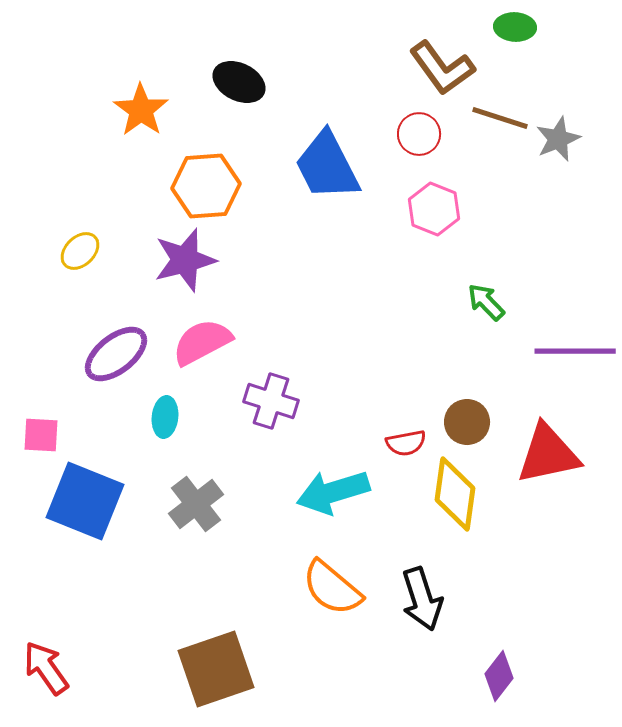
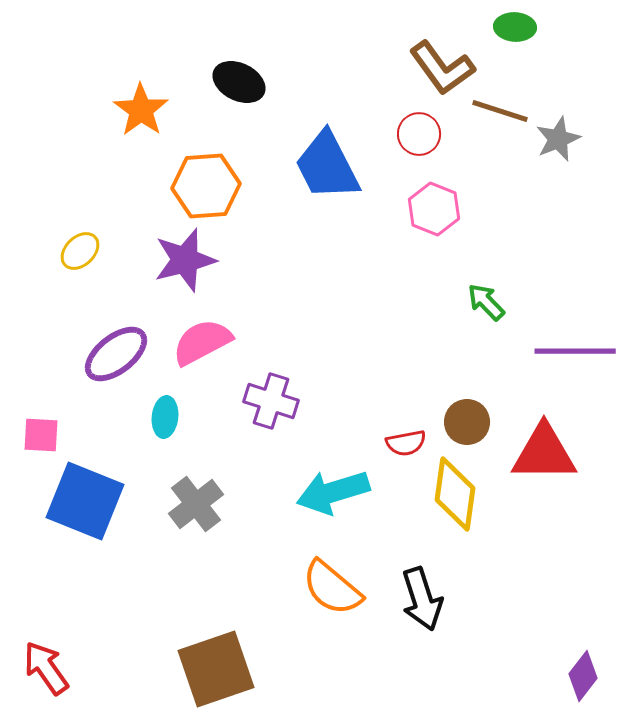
brown line: moved 7 px up
red triangle: moved 4 px left, 1 px up; rotated 12 degrees clockwise
purple diamond: moved 84 px right
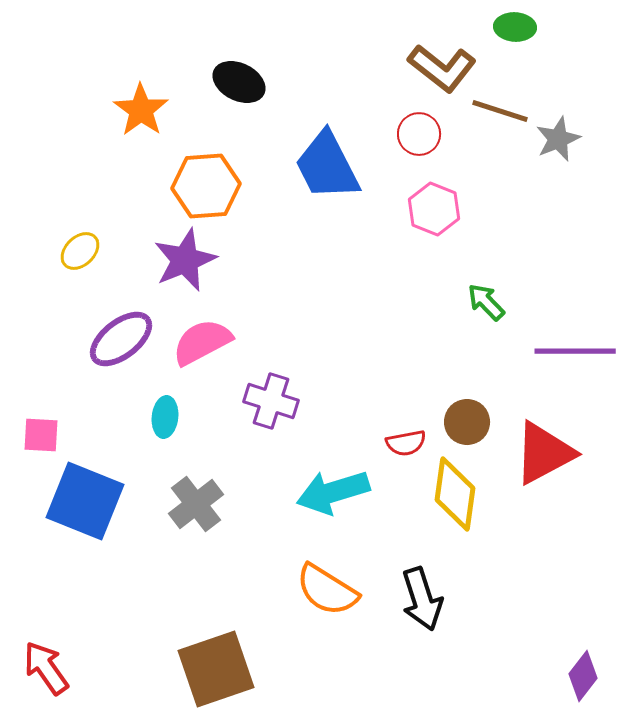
brown L-shape: rotated 16 degrees counterclockwise
purple star: rotated 8 degrees counterclockwise
purple ellipse: moved 5 px right, 15 px up
red triangle: rotated 28 degrees counterclockwise
orange semicircle: moved 5 px left, 2 px down; rotated 8 degrees counterclockwise
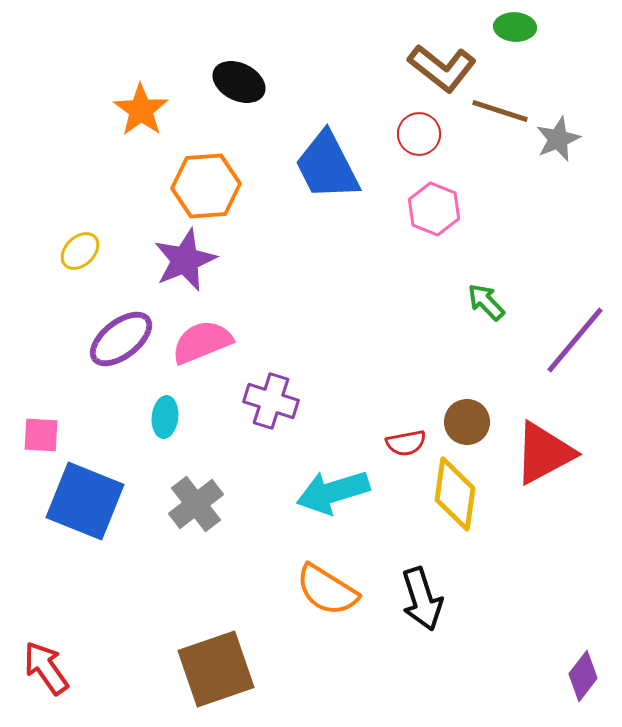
pink semicircle: rotated 6 degrees clockwise
purple line: moved 11 px up; rotated 50 degrees counterclockwise
